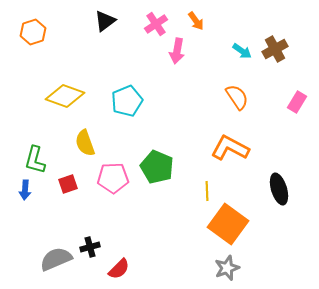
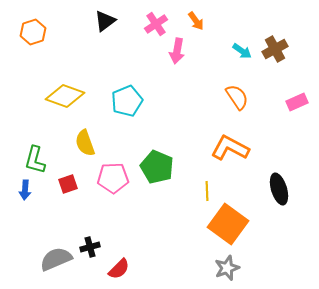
pink rectangle: rotated 35 degrees clockwise
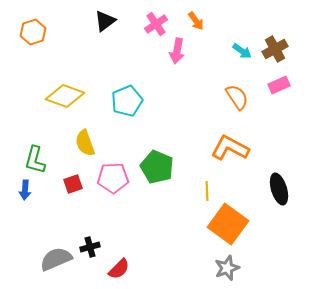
pink rectangle: moved 18 px left, 17 px up
red square: moved 5 px right
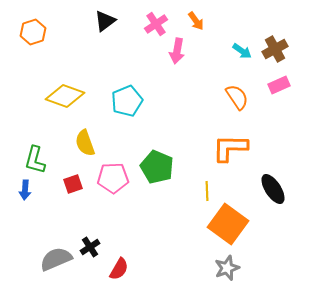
orange L-shape: rotated 27 degrees counterclockwise
black ellipse: moved 6 px left; rotated 16 degrees counterclockwise
black cross: rotated 18 degrees counterclockwise
red semicircle: rotated 15 degrees counterclockwise
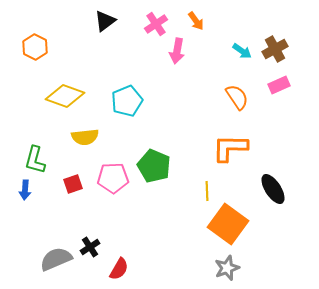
orange hexagon: moved 2 px right, 15 px down; rotated 15 degrees counterclockwise
yellow semicircle: moved 6 px up; rotated 76 degrees counterclockwise
green pentagon: moved 3 px left, 1 px up
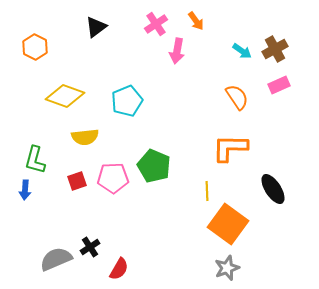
black triangle: moved 9 px left, 6 px down
red square: moved 4 px right, 3 px up
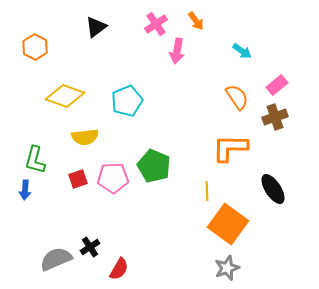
brown cross: moved 68 px down; rotated 10 degrees clockwise
pink rectangle: moved 2 px left; rotated 15 degrees counterclockwise
red square: moved 1 px right, 2 px up
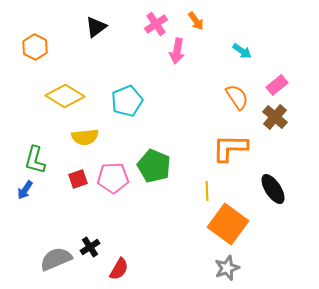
yellow diamond: rotated 12 degrees clockwise
brown cross: rotated 30 degrees counterclockwise
blue arrow: rotated 30 degrees clockwise
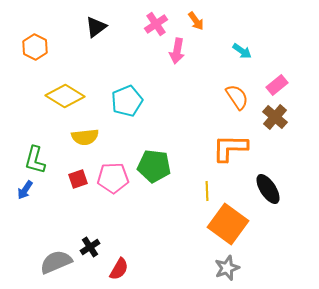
green pentagon: rotated 16 degrees counterclockwise
black ellipse: moved 5 px left
gray semicircle: moved 3 px down
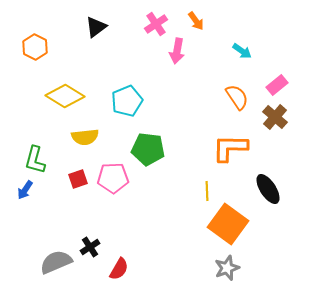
green pentagon: moved 6 px left, 17 px up
